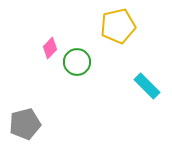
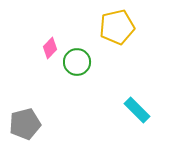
yellow pentagon: moved 1 px left, 1 px down
cyan rectangle: moved 10 px left, 24 px down
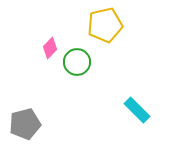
yellow pentagon: moved 12 px left, 2 px up
